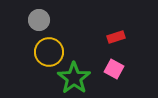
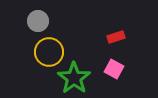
gray circle: moved 1 px left, 1 px down
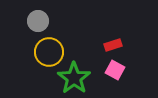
red rectangle: moved 3 px left, 8 px down
pink square: moved 1 px right, 1 px down
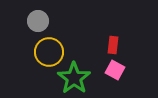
red rectangle: rotated 66 degrees counterclockwise
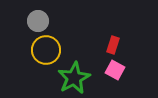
red rectangle: rotated 12 degrees clockwise
yellow circle: moved 3 px left, 2 px up
green star: rotated 8 degrees clockwise
